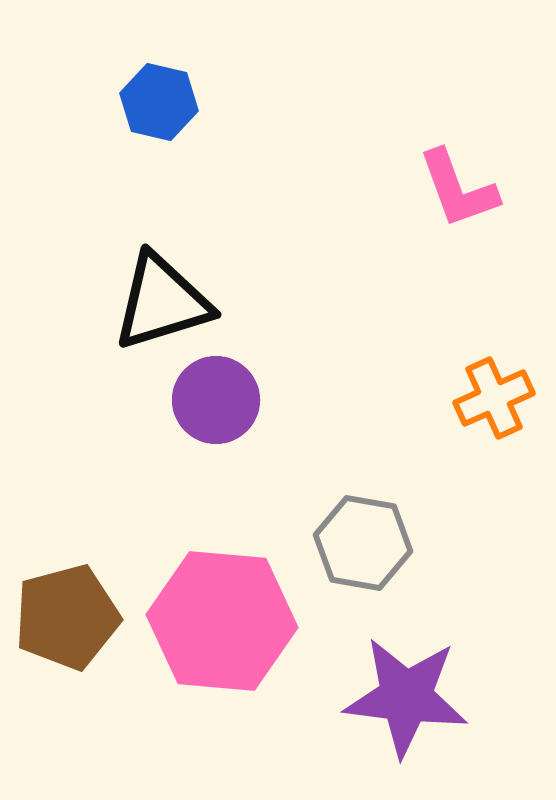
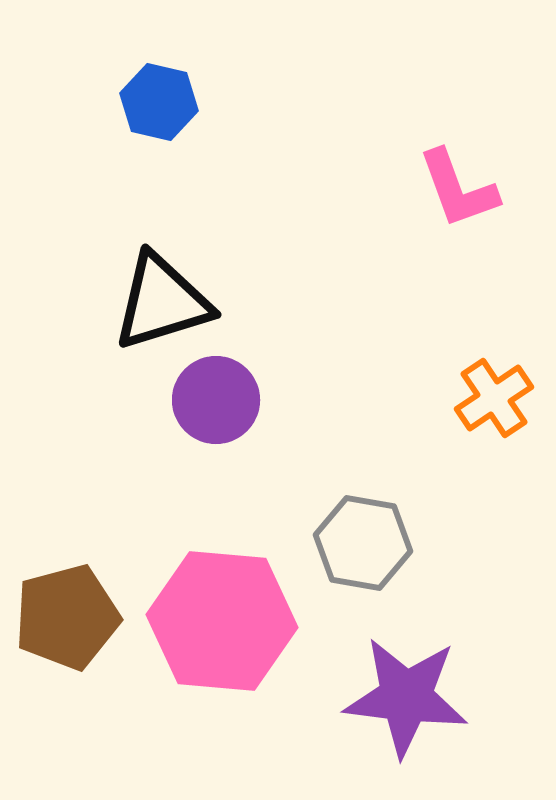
orange cross: rotated 10 degrees counterclockwise
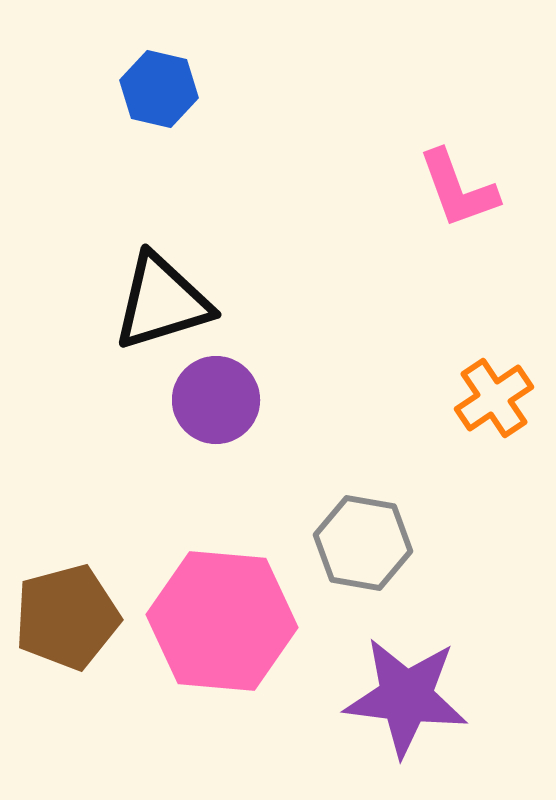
blue hexagon: moved 13 px up
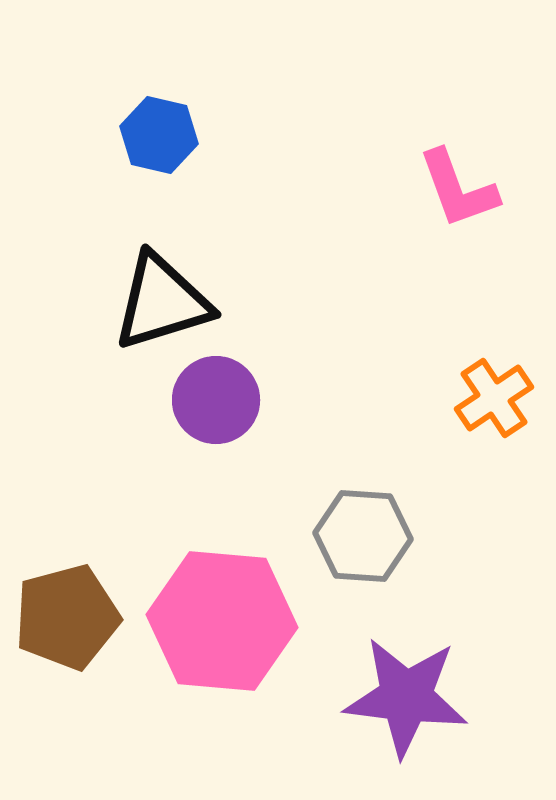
blue hexagon: moved 46 px down
gray hexagon: moved 7 px up; rotated 6 degrees counterclockwise
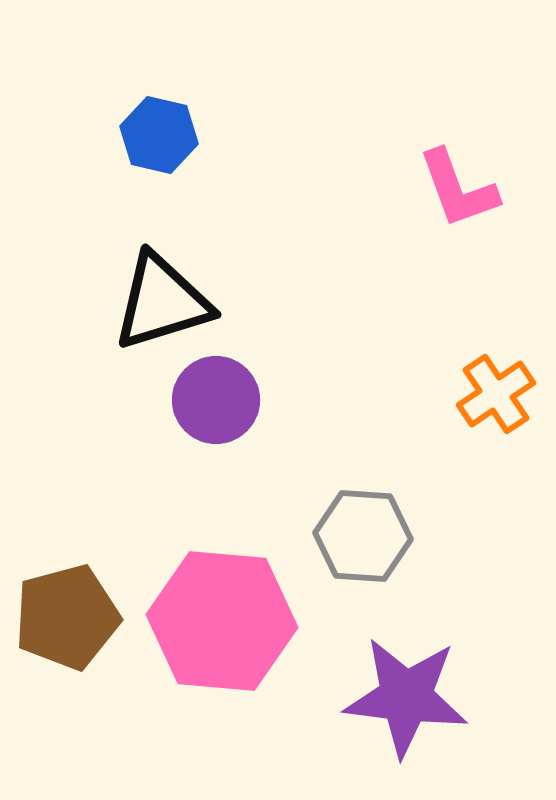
orange cross: moved 2 px right, 4 px up
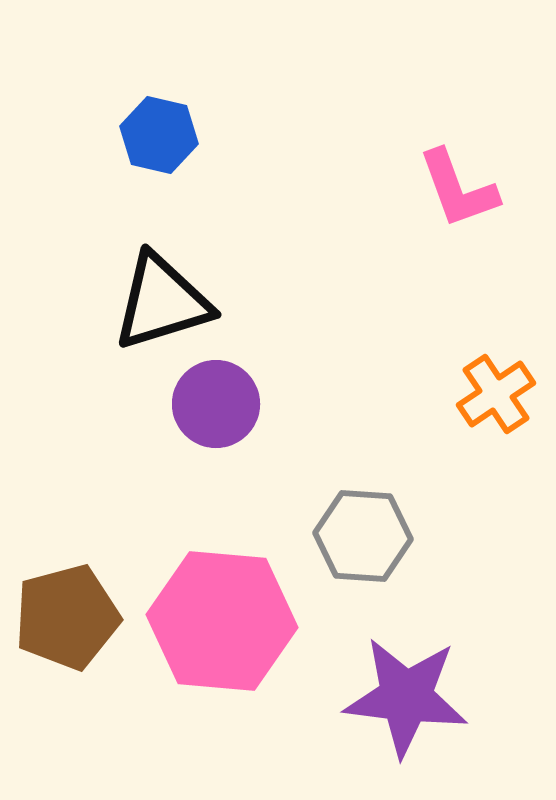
purple circle: moved 4 px down
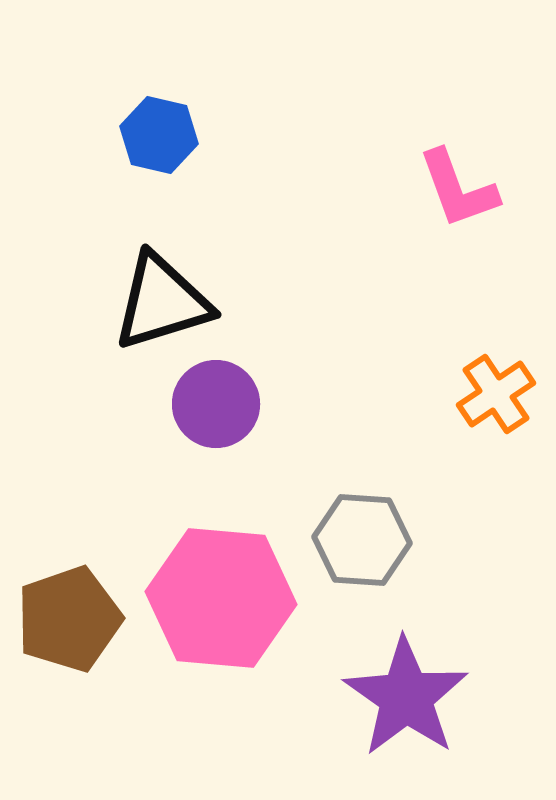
gray hexagon: moved 1 px left, 4 px down
brown pentagon: moved 2 px right, 2 px down; rotated 4 degrees counterclockwise
pink hexagon: moved 1 px left, 23 px up
purple star: rotated 28 degrees clockwise
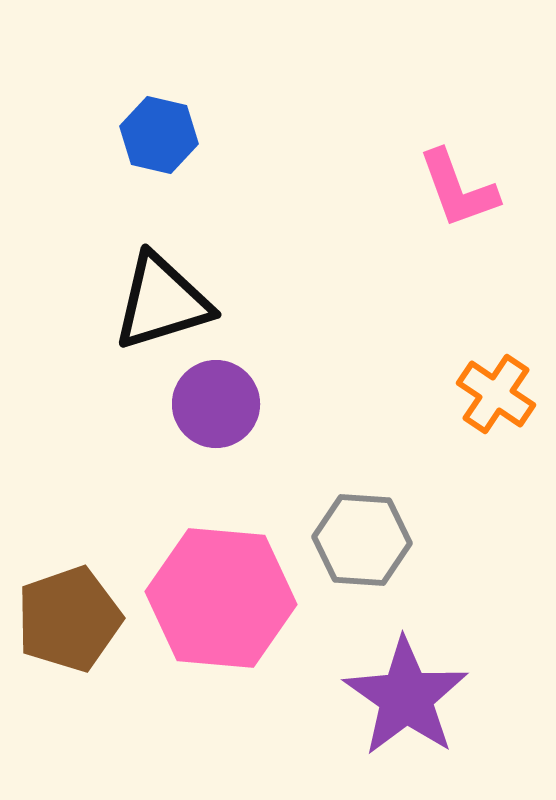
orange cross: rotated 22 degrees counterclockwise
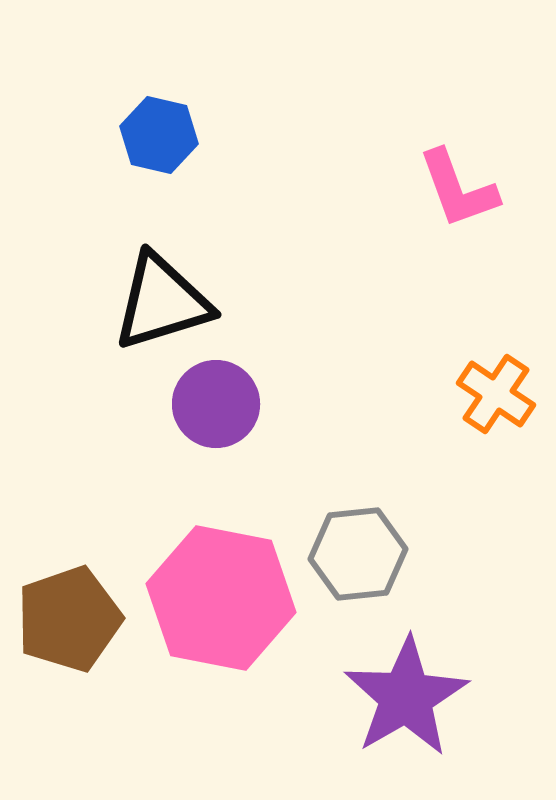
gray hexagon: moved 4 px left, 14 px down; rotated 10 degrees counterclockwise
pink hexagon: rotated 6 degrees clockwise
purple star: rotated 7 degrees clockwise
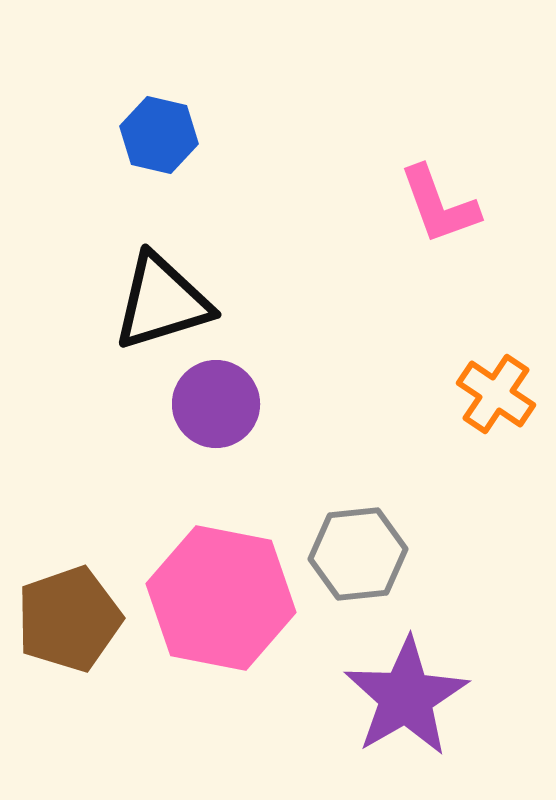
pink L-shape: moved 19 px left, 16 px down
